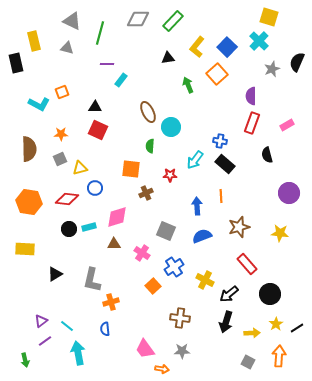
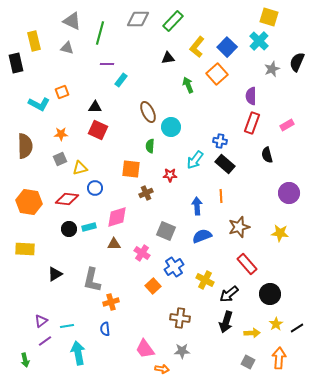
brown semicircle at (29, 149): moved 4 px left, 3 px up
cyan line at (67, 326): rotated 48 degrees counterclockwise
orange arrow at (279, 356): moved 2 px down
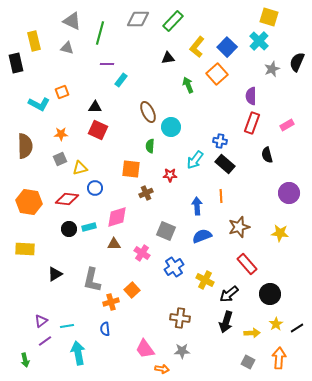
orange square at (153, 286): moved 21 px left, 4 px down
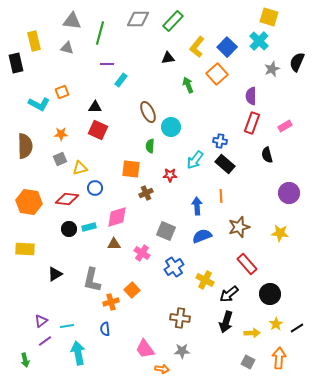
gray triangle at (72, 21): rotated 18 degrees counterclockwise
pink rectangle at (287, 125): moved 2 px left, 1 px down
